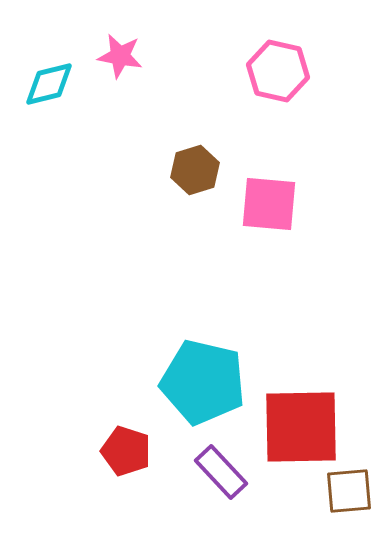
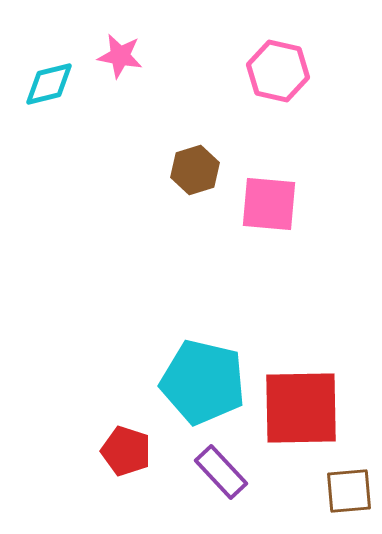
red square: moved 19 px up
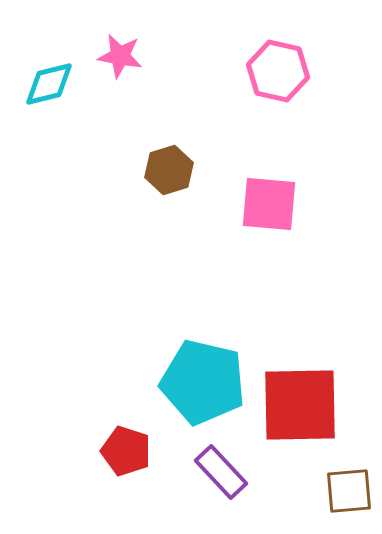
brown hexagon: moved 26 px left
red square: moved 1 px left, 3 px up
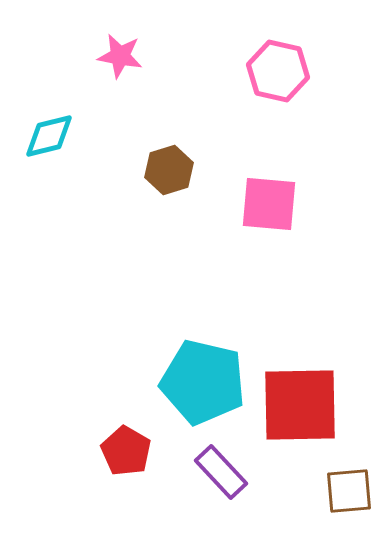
cyan diamond: moved 52 px down
red pentagon: rotated 12 degrees clockwise
